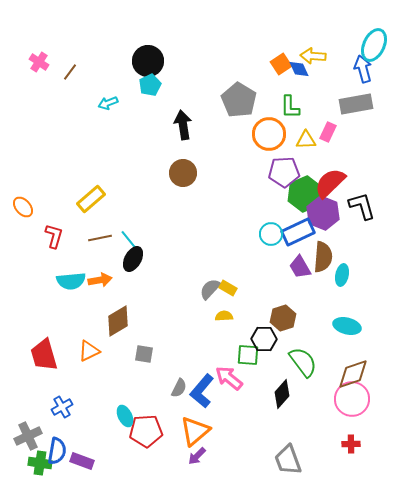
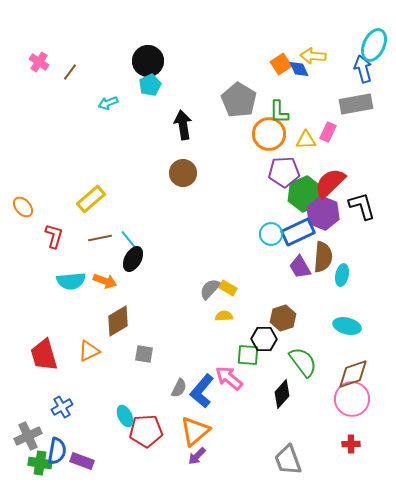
green L-shape at (290, 107): moved 11 px left, 5 px down
orange arrow at (100, 280): moved 5 px right, 1 px down; rotated 30 degrees clockwise
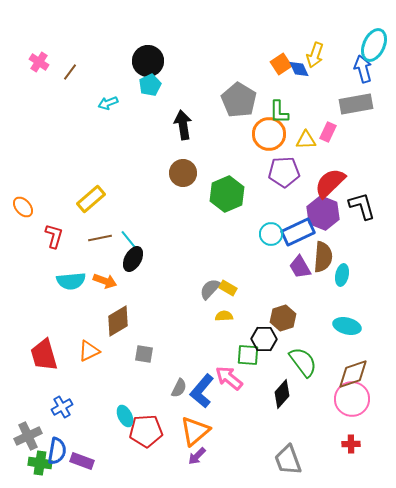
yellow arrow at (313, 56): moved 2 px right, 1 px up; rotated 75 degrees counterclockwise
green hexagon at (305, 194): moved 78 px left
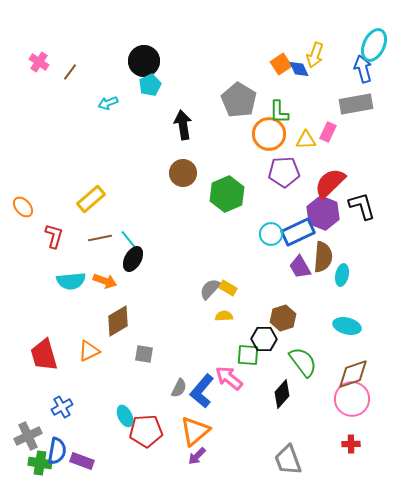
black circle at (148, 61): moved 4 px left
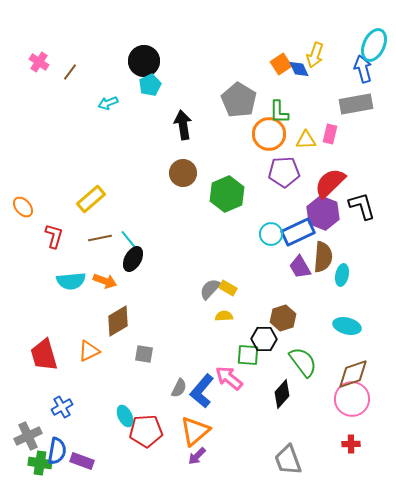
pink rectangle at (328, 132): moved 2 px right, 2 px down; rotated 12 degrees counterclockwise
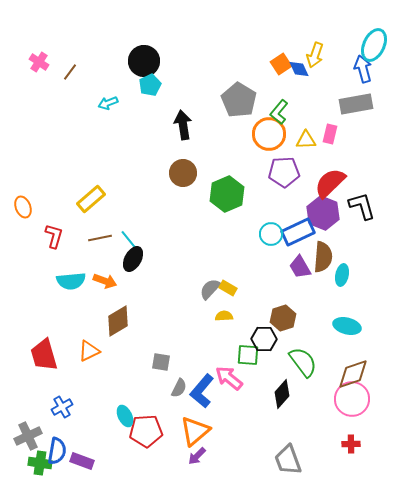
green L-shape at (279, 112): rotated 40 degrees clockwise
orange ellipse at (23, 207): rotated 20 degrees clockwise
gray square at (144, 354): moved 17 px right, 8 px down
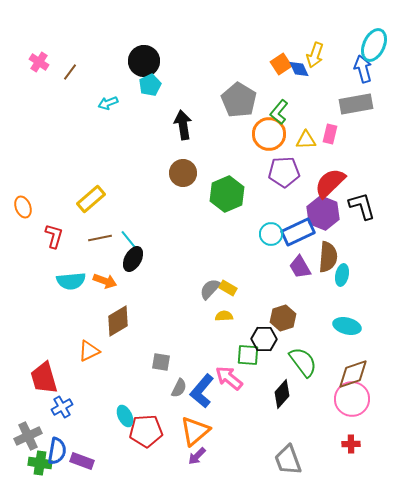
brown semicircle at (323, 257): moved 5 px right
red trapezoid at (44, 355): moved 23 px down
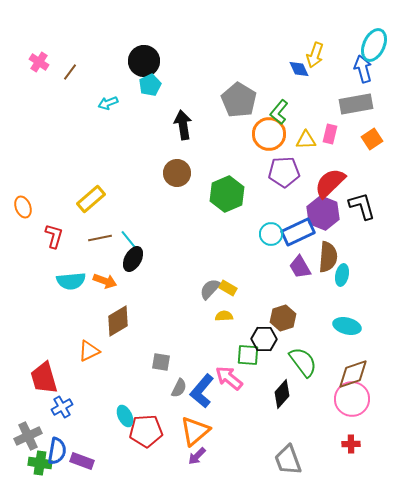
orange square at (281, 64): moved 91 px right, 75 px down
brown circle at (183, 173): moved 6 px left
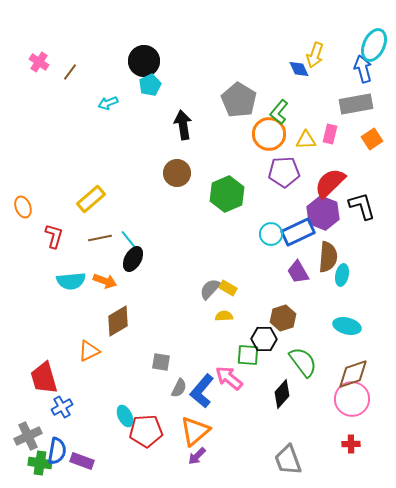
purple trapezoid at (300, 267): moved 2 px left, 5 px down
